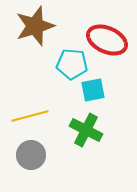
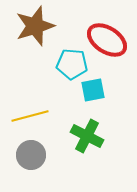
red ellipse: rotated 9 degrees clockwise
green cross: moved 1 px right, 6 px down
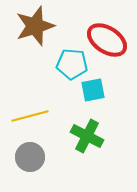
gray circle: moved 1 px left, 2 px down
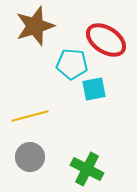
red ellipse: moved 1 px left
cyan square: moved 1 px right, 1 px up
green cross: moved 33 px down
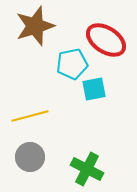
cyan pentagon: rotated 16 degrees counterclockwise
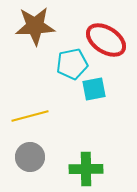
brown star: rotated 15 degrees clockwise
green cross: moved 1 px left; rotated 28 degrees counterclockwise
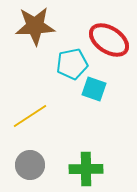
red ellipse: moved 3 px right
cyan square: rotated 30 degrees clockwise
yellow line: rotated 18 degrees counterclockwise
gray circle: moved 8 px down
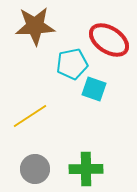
gray circle: moved 5 px right, 4 px down
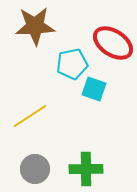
red ellipse: moved 4 px right, 3 px down
